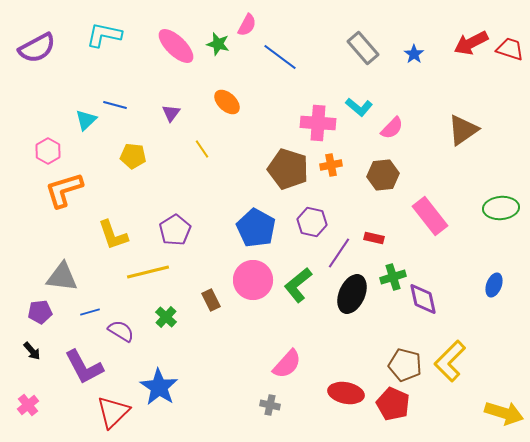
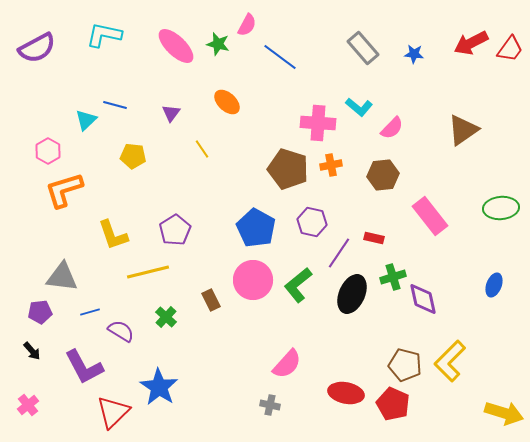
red trapezoid at (510, 49): rotated 108 degrees clockwise
blue star at (414, 54): rotated 30 degrees counterclockwise
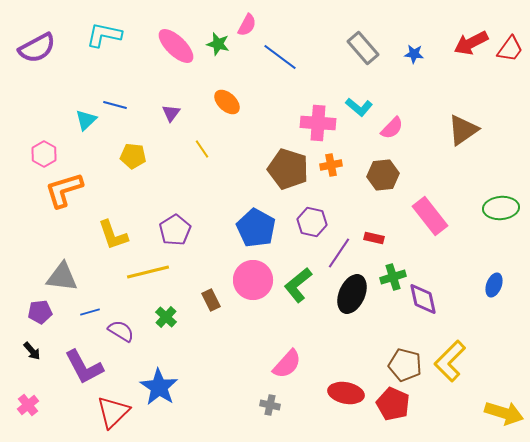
pink hexagon at (48, 151): moved 4 px left, 3 px down
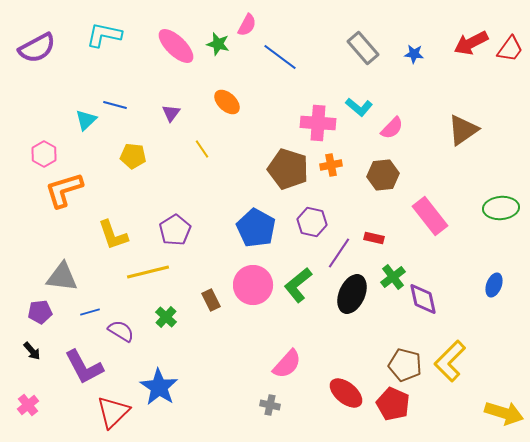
green cross at (393, 277): rotated 20 degrees counterclockwise
pink circle at (253, 280): moved 5 px down
red ellipse at (346, 393): rotated 28 degrees clockwise
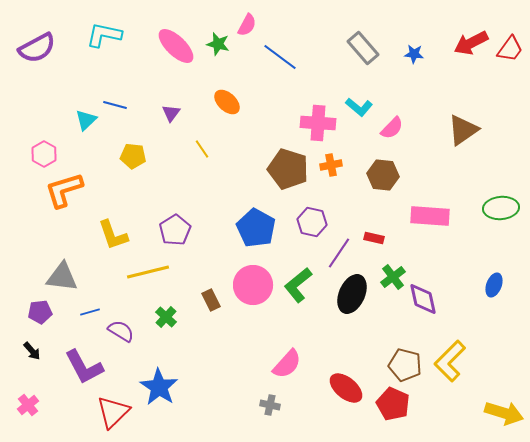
brown hexagon at (383, 175): rotated 12 degrees clockwise
pink rectangle at (430, 216): rotated 48 degrees counterclockwise
red ellipse at (346, 393): moved 5 px up
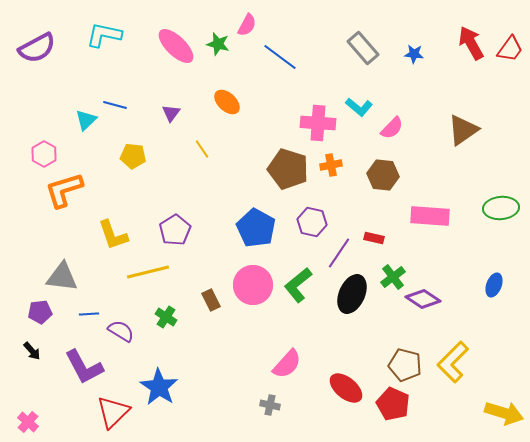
red arrow at (471, 43): rotated 88 degrees clockwise
purple diamond at (423, 299): rotated 44 degrees counterclockwise
blue line at (90, 312): moved 1 px left, 2 px down; rotated 12 degrees clockwise
green cross at (166, 317): rotated 10 degrees counterclockwise
yellow L-shape at (450, 361): moved 3 px right, 1 px down
pink cross at (28, 405): moved 17 px down; rotated 10 degrees counterclockwise
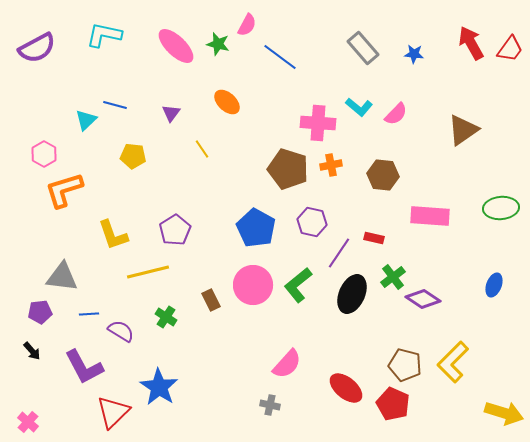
pink semicircle at (392, 128): moved 4 px right, 14 px up
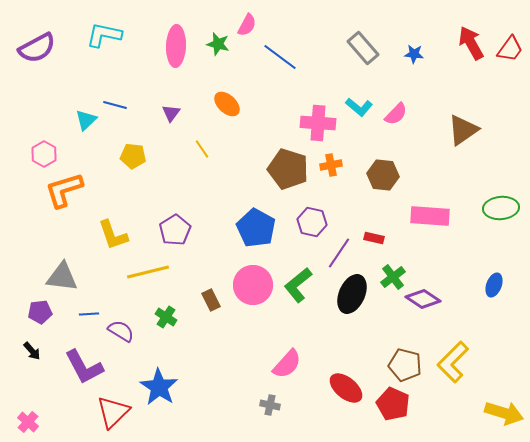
pink ellipse at (176, 46): rotated 48 degrees clockwise
orange ellipse at (227, 102): moved 2 px down
